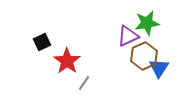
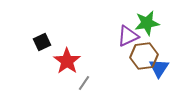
brown hexagon: rotated 16 degrees clockwise
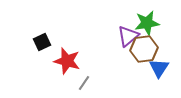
purple triangle: rotated 15 degrees counterclockwise
brown hexagon: moved 7 px up
red star: rotated 20 degrees counterclockwise
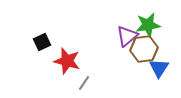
green star: moved 1 px right, 2 px down
purple triangle: moved 1 px left
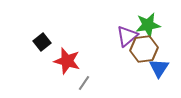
black square: rotated 12 degrees counterclockwise
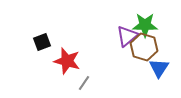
green star: moved 3 px left; rotated 10 degrees clockwise
black square: rotated 18 degrees clockwise
brown hexagon: moved 2 px up; rotated 24 degrees clockwise
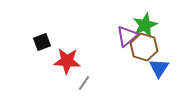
green star: rotated 25 degrees counterclockwise
red star: rotated 12 degrees counterclockwise
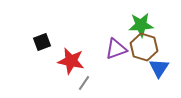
green star: moved 4 px left; rotated 20 degrees clockwise
purple triangle: moved 11 px left, 13 px down; rotated 20 degrees clockwise
red star: moved 4 px right; rotated 8 degrees clockwise
